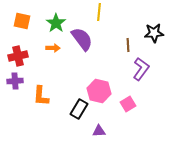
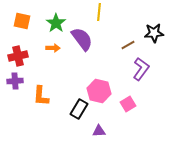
brown line: rotated 64 degrees clockwise
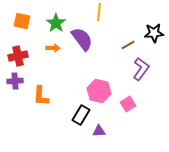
black rectangle: moved 2 px right, 6 px down
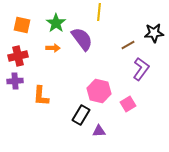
orange square: moved 4 px down
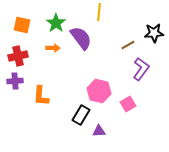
purple semicircle: moved 1 px left, 1 px up
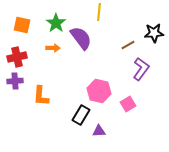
red cross: moved 1 px left, 1 px down
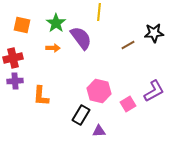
red cross: moved 4 px left, 1 px down
purple L-shape: moved 13 px right, 22 px down; rotated 25 degrees clockwise
